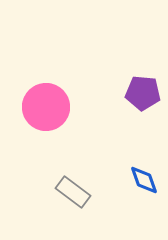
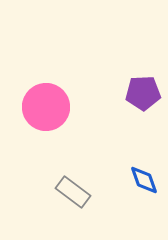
purple pentagon: rotated 8 degrees counterclockwise
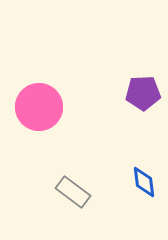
pink circle: moved 7 px left
blue diamond: moved 2 px down; rotated 12 degrees clockwise
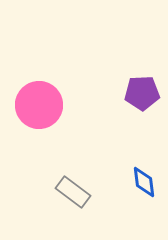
purple pentagon: moved 1 px left
pink circle: moved 2 px up
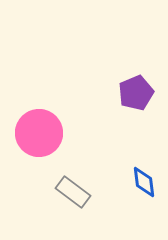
purple pentagon: moved 6 px left; rotated 20 degrees counterclockwise
pink circle: moved 28 px down
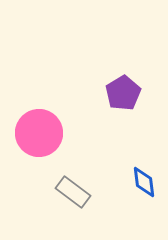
purple pentagon: moved 13 px left; rotated 8 degrees counterclockwise
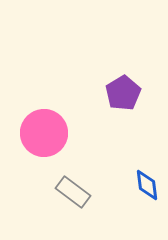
pink circle: moved 5 px right
blue diamond: moved 3 px right, 3 px down
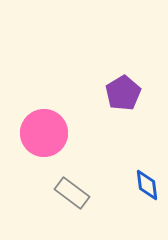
gray rectangle: moved 1 px left, 1 px down
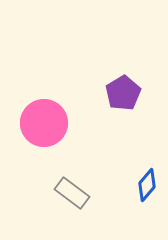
pink circle: moved 10 px up
blue diamond: rotated 48 degrees clockwise
